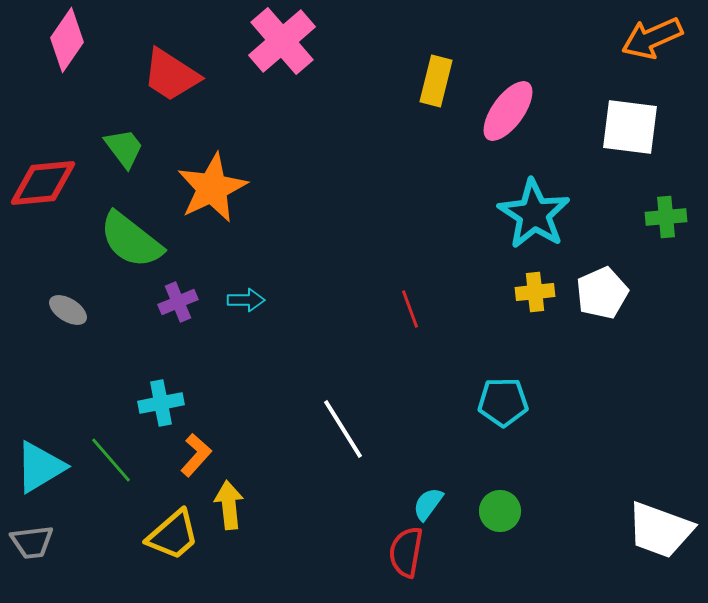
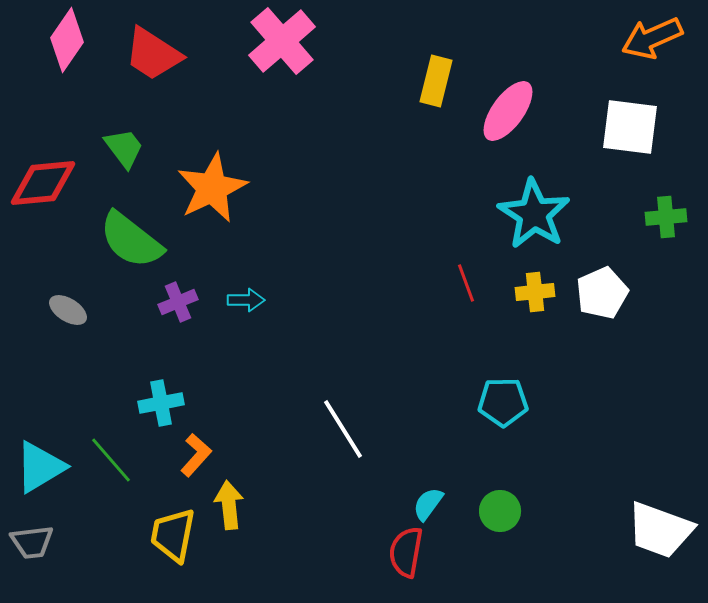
red trapezoid: moved 18 px left, 21 px up
red line: moved 56 px right, 26 px up
yellow trapezoid: rotated 142 degrees clockwise
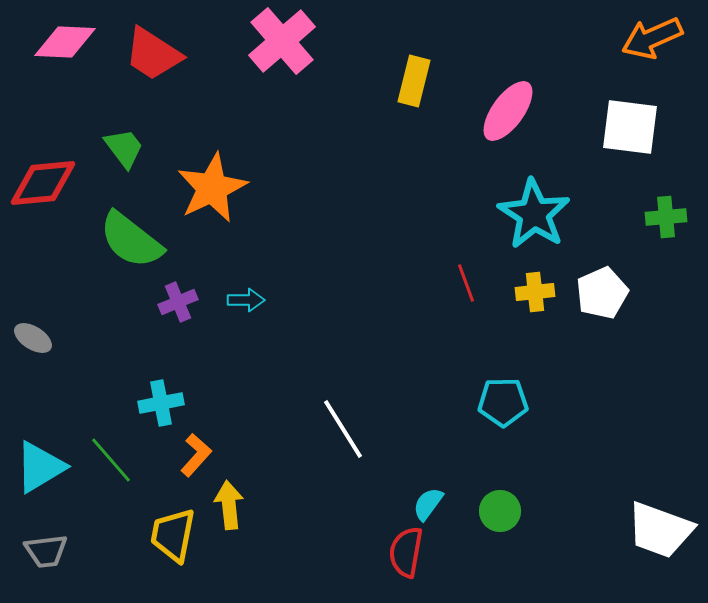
pink diamond: moved 2 px left, 2 px down; rotated 58 degrees clockwise
yellow rectangle: moved 22 px left
gray ellipse: moved 35 px left, 28 px down
gray trapezoid: moved 14 px right, 9 px down
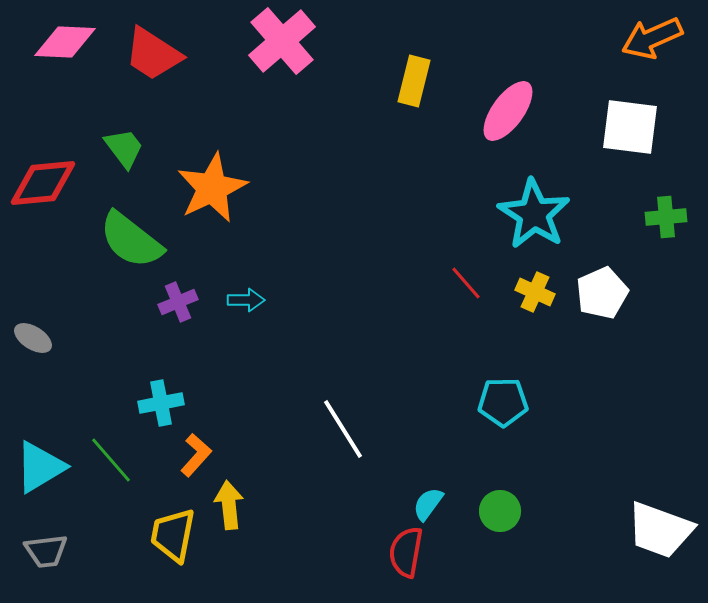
red line: rotated 21 degrees counterclockwise
yellow cross: rotated 30 degrees clockwise
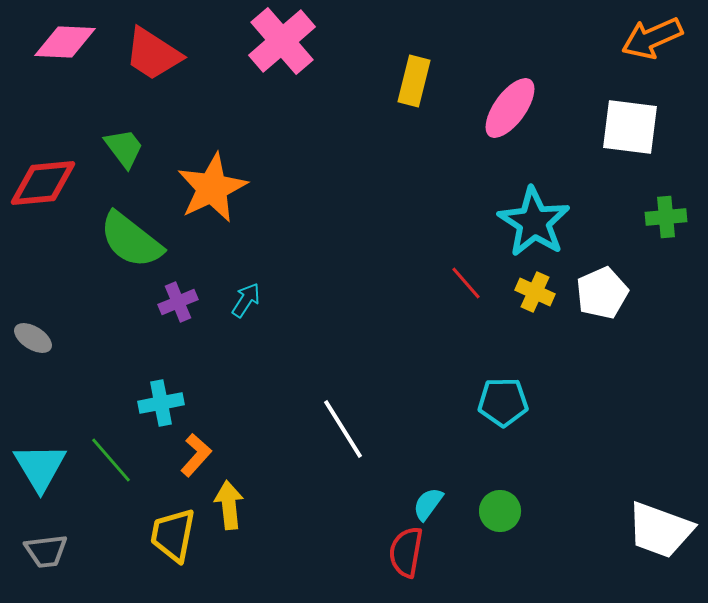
pink ellipse: moved 2 px right, 3 px up
cyan star: moved 8 px down
cyan arrow: rotated 57 degrees counterclockwise
cyan triangle: rotated 30 degrees counterclockwise
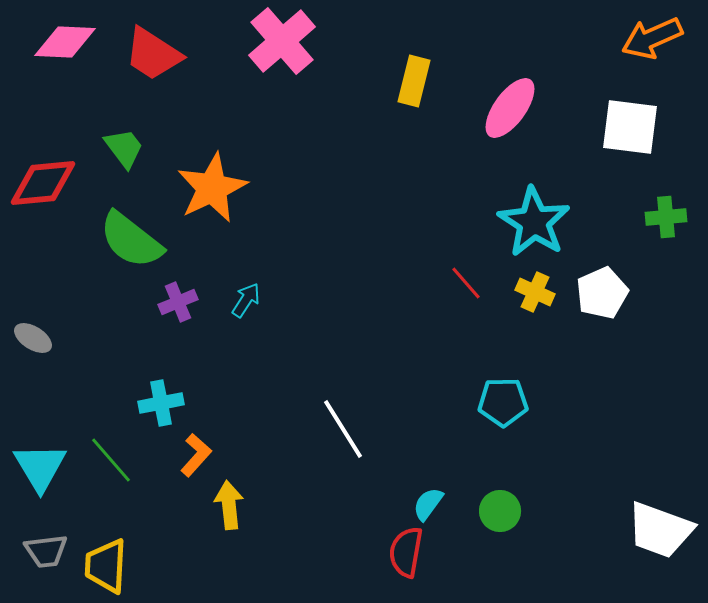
yellow trapezoid: moved 67 px left, 31 px down; rotated 8 degrees counterclockwise
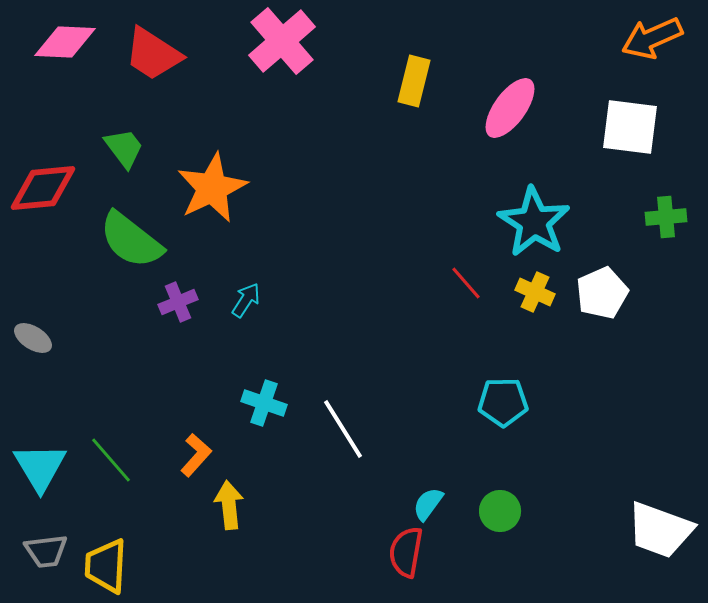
red diamond: moved 5 px down
cyan cross: moved 103 px right; rotated 30 degrees clockwise
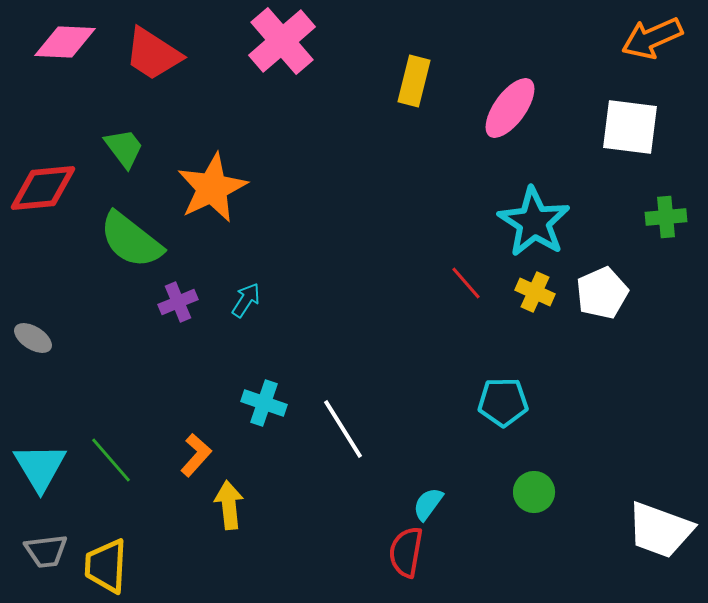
green circle: moved 34 px right, 19 px up
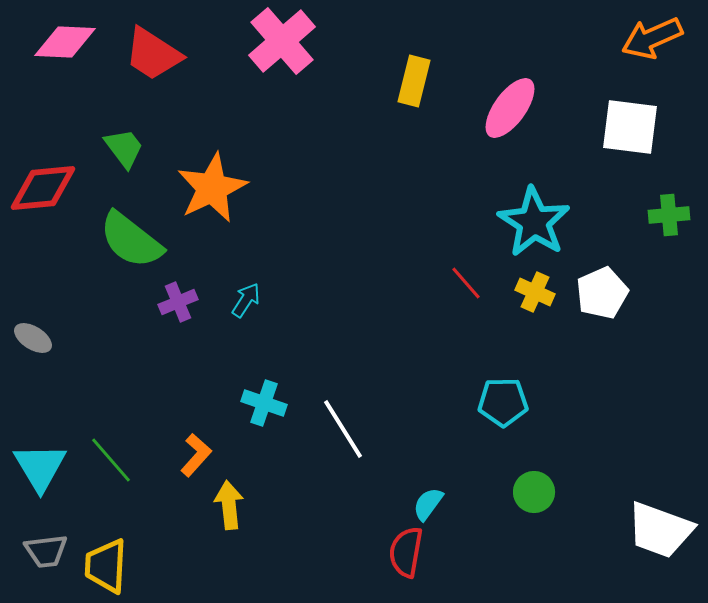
green cross: moved 3 px right, 2 px up
